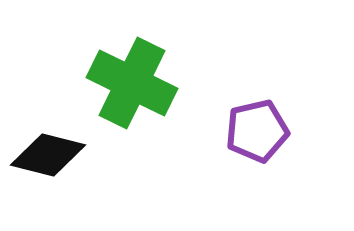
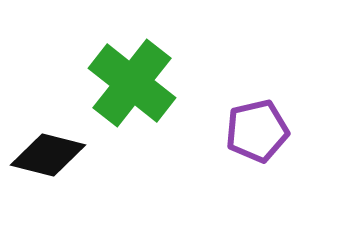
green cross: rotated 12 degrees clockwise
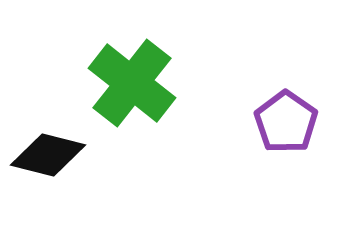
purple pentagon: moved 29 px right, 9 px up; rotated 24 degrees counterclockwise
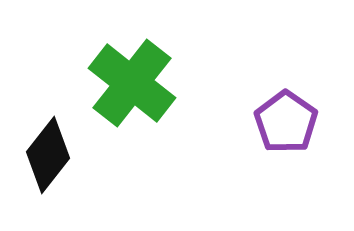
black diamond: rotated 66 degrees counterclockwise
